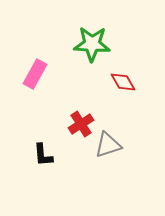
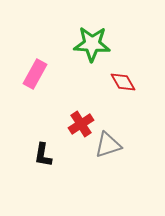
black L-shape: rotated 15 degrees clockwise
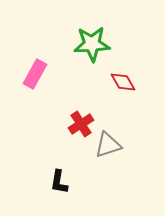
green star: rotated 6 degrees counterclockwise
black L-shape: moved 16 px right, 27 px down
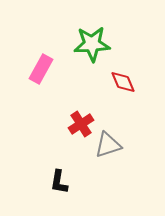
pink rectangle: moved 6 px right, 5 px up
red diamond: rotated 8 degrees clockwise
